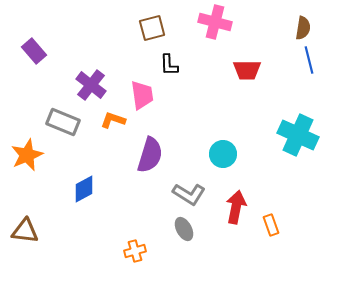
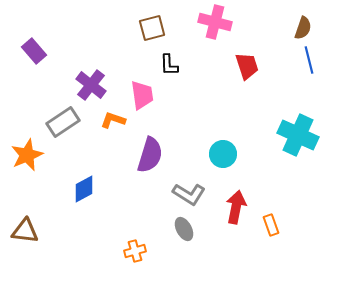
brown semicircle: rotated 10 degrees clockwise
red trapezoid: moved 4 px up; rotated 108 degrees counterclockwise
gray rectangle: rotated 56 degrees counterclockwise
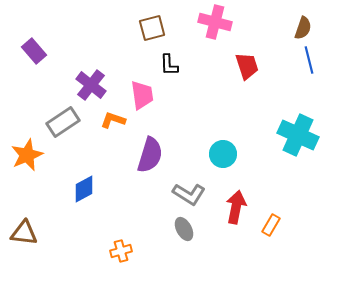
orange rectangle: rotated 50 degrees clockwise
brown triangle: moved 1 px left, 2 px down
orange cross: moved 14 px left
